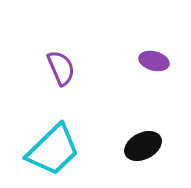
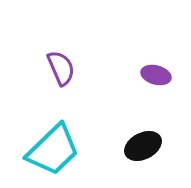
purple ellipse: moved 2 px right, 14 px down
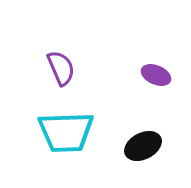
purple ellipse: rotated 8 degrees clockwise
cyan trapezoid: moved 13 px right, 18 px up; rotated 42 degrees clockwise
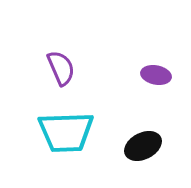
purple ellipse: rotated 12 degrees counterclockwise
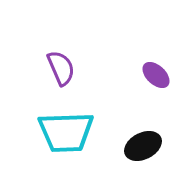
purple ellipse: rotated 32 degrees clockwise
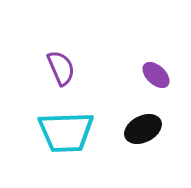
black ellipse: moved 17 px up
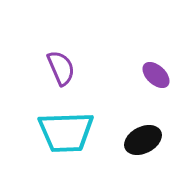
black ellipse: moved 11 px down
